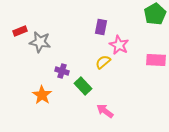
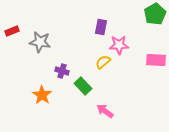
red rectangle: moved 8 px left
pink star: rotated 30 degrees counterclockwise
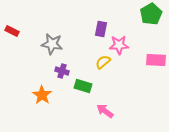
green pentagon: moved 4 px left
purple rectangle: moved 2 px down
red rectangle: rotated 48 degrees clockwise
gray star: moved 12 px right, 2 px down
green rectangle: rotated 30 degrees counterclockwise
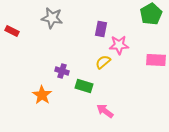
gray star: moved 26 px up
green rectangle: moved 1 px right
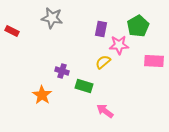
green pentagon: moved 13 px left, 12 px down
pink rectangle: moved 2 px left, 1 px down
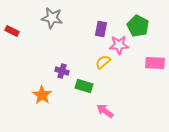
green pentagon: rotated 15 degrees counterclockwise
pink rectangle: moved 1 px right, 2 px down
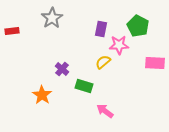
gray star: rotated 30 degrees clockwise
red rectangle: rotated 32 degrees counterclockwise
purple cross: moved 2 px up; rotated 24 degrees clockwise
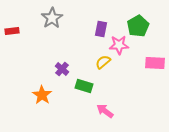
green pentagon: rotated 15 degrees clockwise
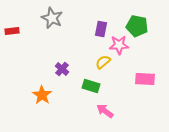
gray star: rotated 15 degrees counterclockwise
green pentagon: moved 1 px left; rotated 30 degrees counterclockwise
pink rectangle: moved 10 px left, 16 px down
green rectangle: moved 7 px right
